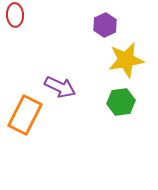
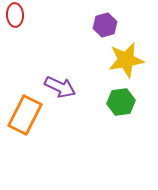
purple hexagon: rotated 10 degrees clockwise
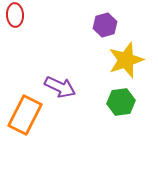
yellow star: rotated 9 degrees counterclockwise
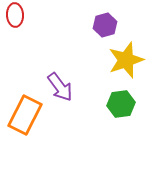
purple arrow: rotated 28 degrees clockwise
green hexagon: moved 2 px down
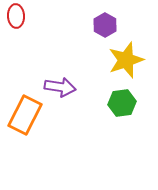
red ellipse: moved 1 px right, 1 px down
purple hexagon: rotated 15 degrees counterclockwise
purple arrow: rotated 44 degrees counterclockwise
green hexagon: moved 1 px right, 1 px up
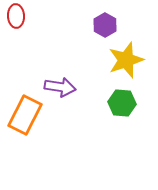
green hexagon: rotated 12 degrees clockwise
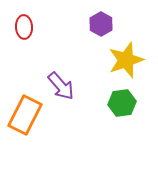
red ellipse: moved 8 px right, 11 px down
purple hexagon: moved 4 px left, 1 px up
purple arrow: moved 1 px right, 1 px up; rotated 40 degrees clockwise
green hexagon: rotated 12 degrees counterclockwise
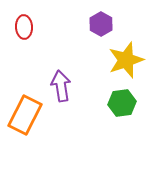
purple arrow: rotated 148 degrees counterclockwise
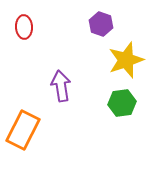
purple hexagon: rotated 10 degrees counterclockwise
orange rectangle: moved 2 px left, 15 px down
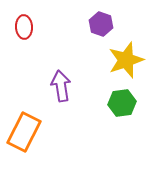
orange rectangle: moved 1 px right, 2 px down
